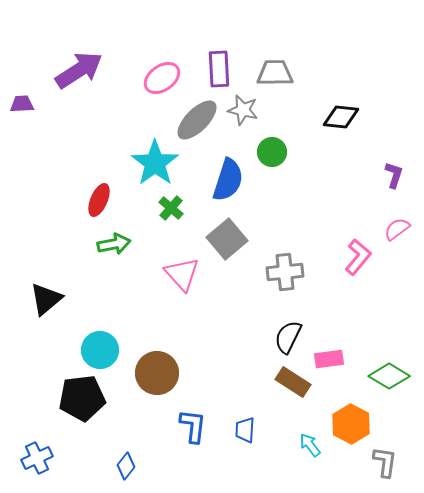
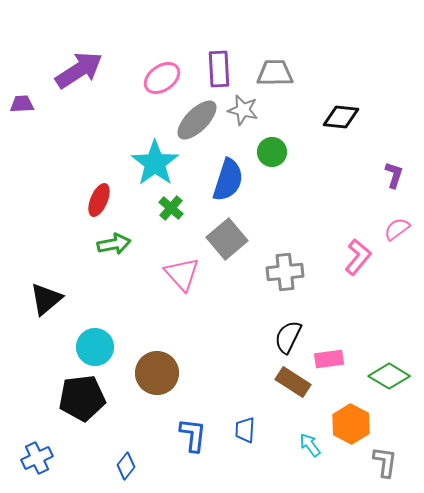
cyan circle: moved 5 px left, 3 px up
blue L-shape: moved 9 px down
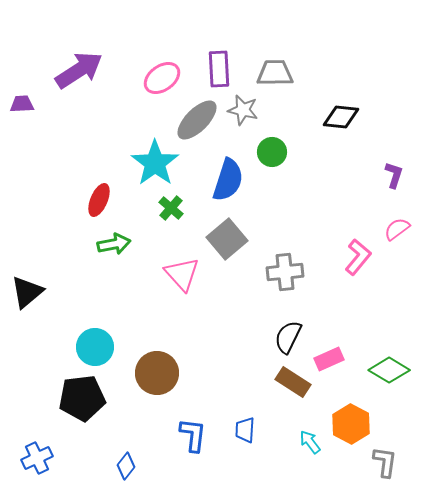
black triangle: moved 19 px left, 7 px up
pink rectangle: rotated 16 degrees counterclockwise
green diamond: moved 6 px up
cyan arrow: moved 3 px up
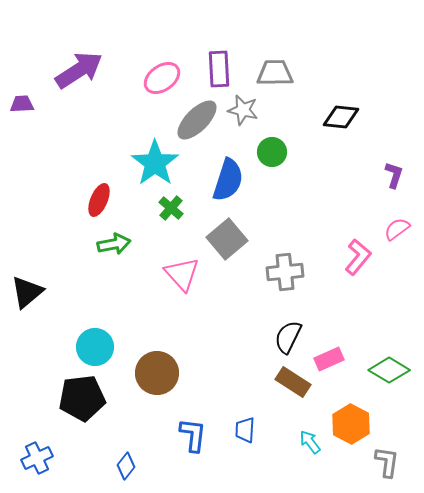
gray L-shape: moved 2 px right
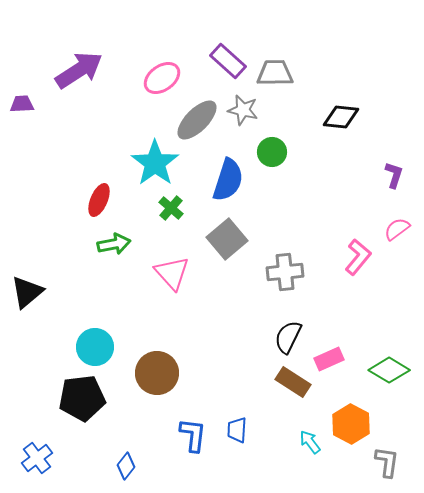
purple rectangle: moved 9 px right, 8 px up; rotated 45 degrees counterclockwise
pink triangle: moved 10 px left, 1 px up
blue trapezoid: moved 8 px left
blue cross: rotated 12 degrees counterclockwise
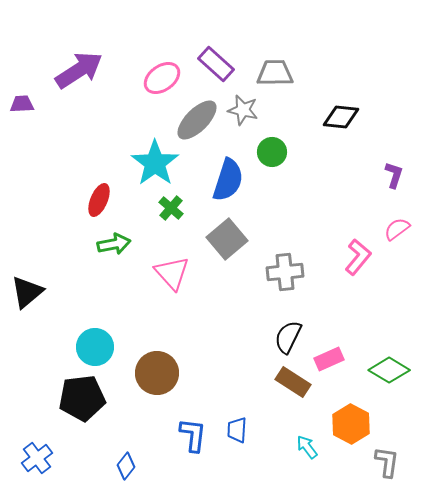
purple rectangle: moved 12 px left, 3 px down
cyan arrow: moved 3 px left, 5 px down
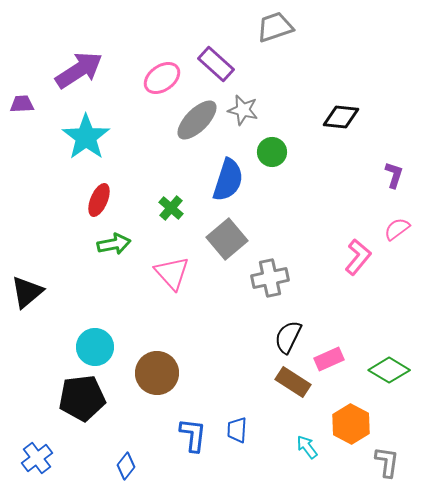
gray trapezoid: moved 46 px up; rotated 18 degrees counterclockwise
cyan star: moved 69 px left, 26 px up
gray cross: moved 15 px left, 6 px down; rotated 6 degrees counterclockwise
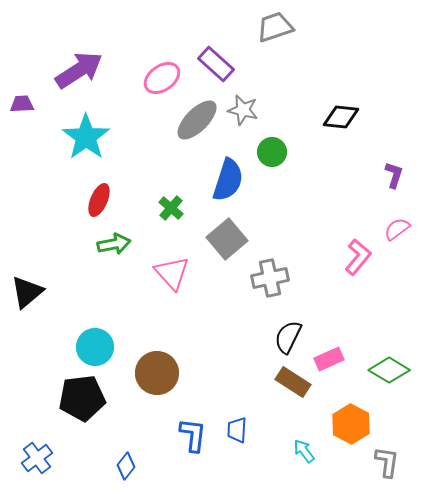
cyan arrow: moved 3 px left, 4 px down
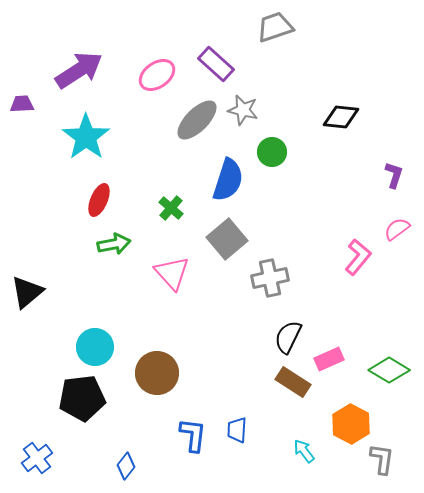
pink ellipse: moved 5 px left, 3 px up
gray L-shape: moved 5 px left, 3 px up
